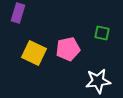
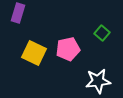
green square: rotated 28 degrees clockwise
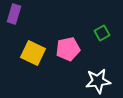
purple rectangle: moved 4 px left, 1 px down
green square: rotated 21 degrees clockwise
yellow square: moved 1 px left
